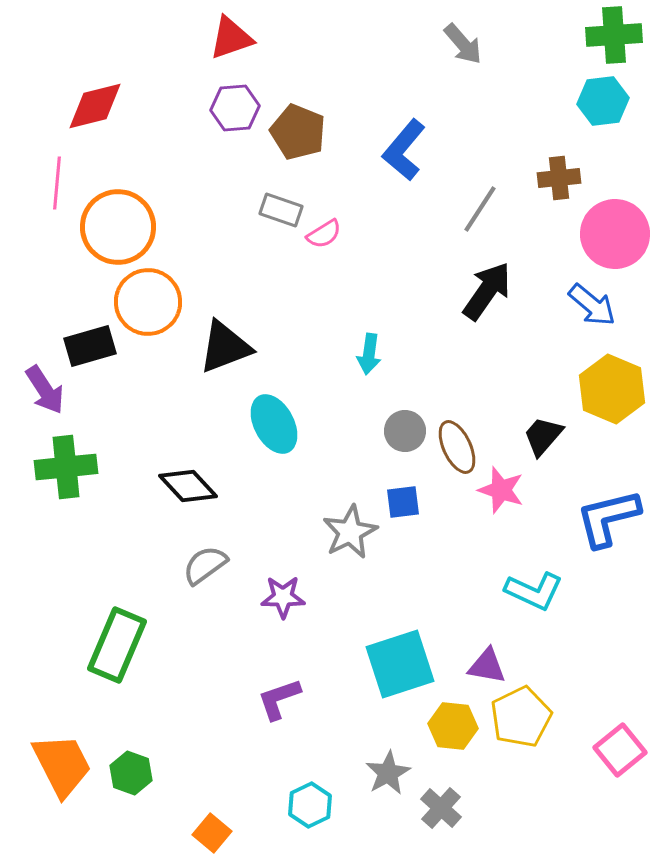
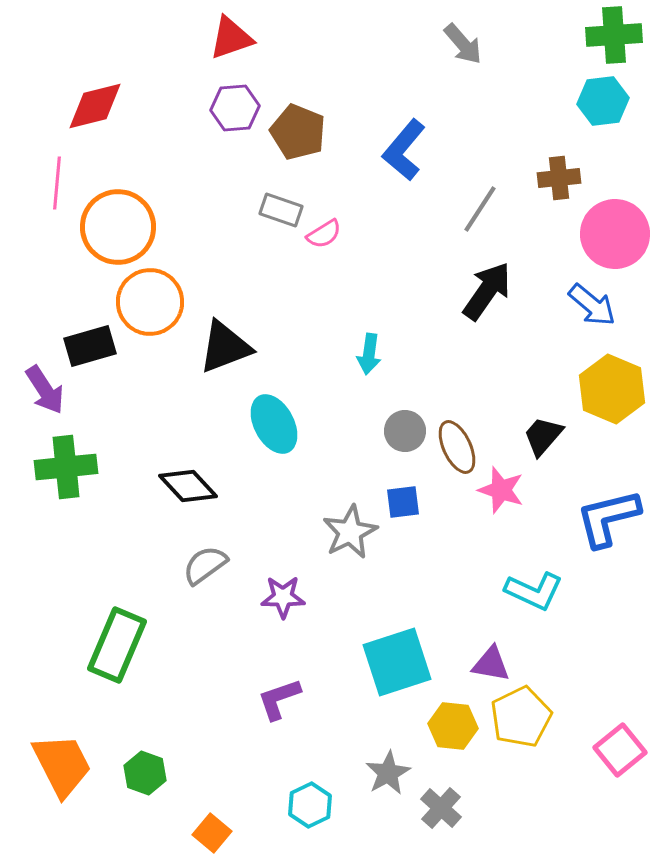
orange circle at (148, 302): moved 2 px right
cyan square at (400, 664): moved 3 px left, 2 px up
purple triangle at (487, 666): moved 4 px right, 2 px up
green hexagon at (131, 773): moved 14 px right
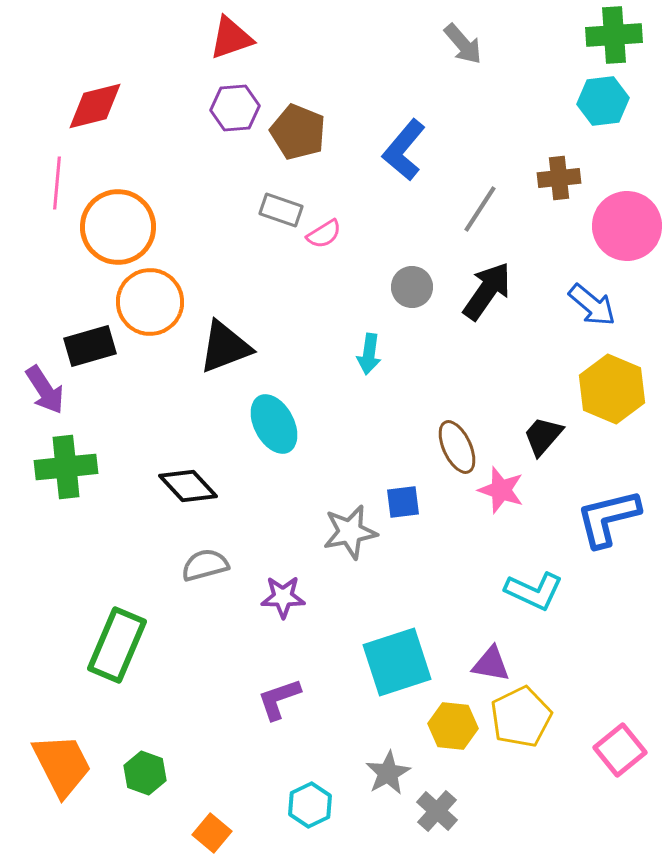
pink circle at (615, 234): moved 12 px right, 8 px up
gray circle at (405, 431): moved 7 px right, 144 px up
gray star at (350, 532): rotated 16 degrees clockwise
gray semicircle at (205, 565): rotated 21 degrees clockwise
gray cross at (441, 808): moved 4 px left, 3 px down
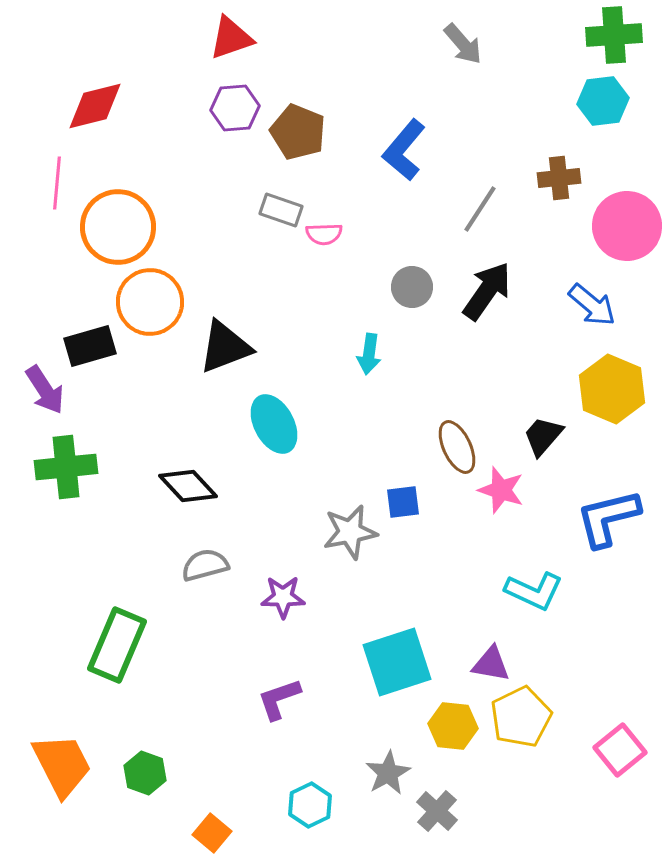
pink semicircle at (324, 234): rotated 30 degrees clockwise
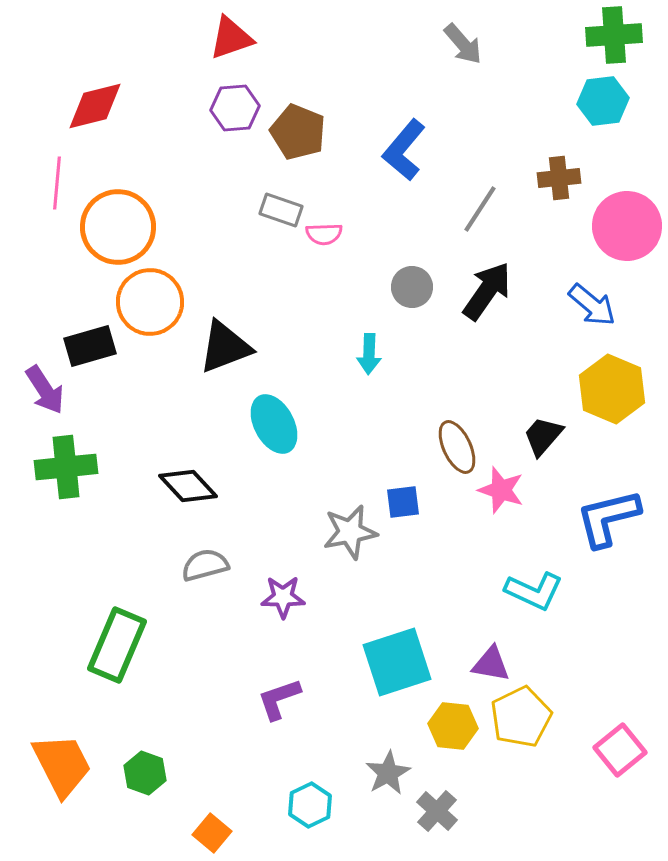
cyan arrow at (369, 354): rotated 6 degrees counterclockwise
